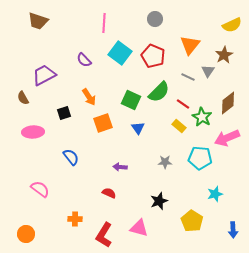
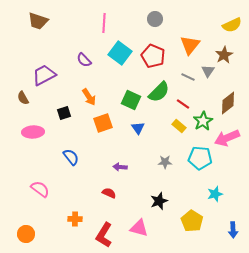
green star: moved 1 px right, 4 px down; rotated 12 degrees clockwise
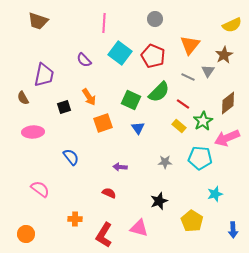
purple trapezoid: rotated 130 degrees clockwise
black square: moved 6 px up
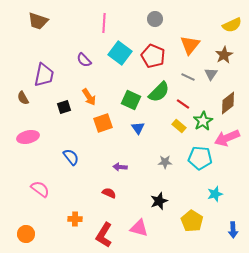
gray triangle: moved 3 px right, 3 px down
pink ellipse: moved 5 px left, 5 px down; rotated 10 degrees counterclockwise
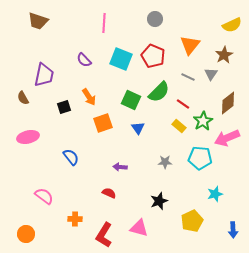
cyan square: moved 1 px right, 6 px down; rotated 15 degrees counterclockwise
pink semicircle: moved 4 px right, 7 px down
yellow pentagon: rotated 15 degrees clockwise
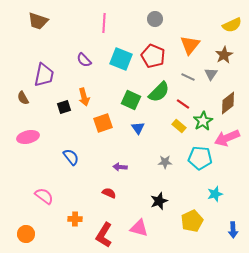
orange arrow: moved 5 px left; rotated 18 degrees clockwise
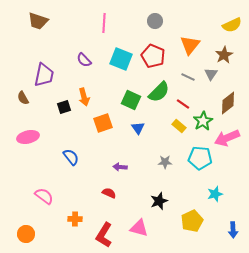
gray circle: moved 2 px down
